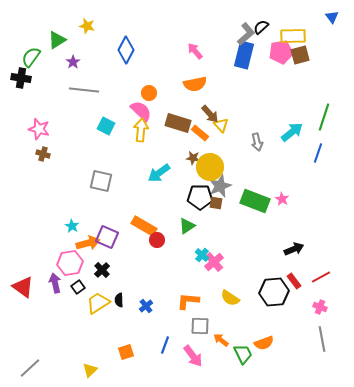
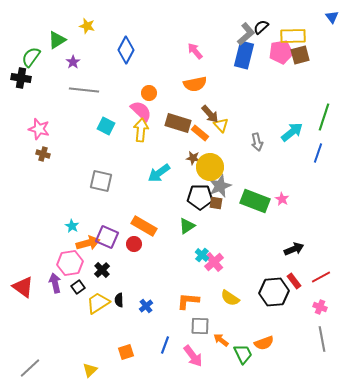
red circle at (157, 240): moved 23 px left, 4 px down
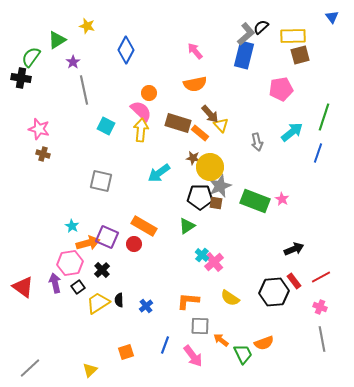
pink pentagon at (281, 52): moved 37 px down
gray line at (84, 90): rotated 72 degrees clockwise
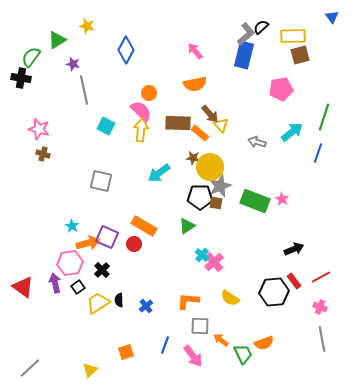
purple star at (73, 62): moved 2 px down; rotated 24 degrees counterclockwise
brown rectangle at (178, 123): rotated 15 degrees counterclockwise
gray arrow at (257, 142): rotated 120 degrees clockwise
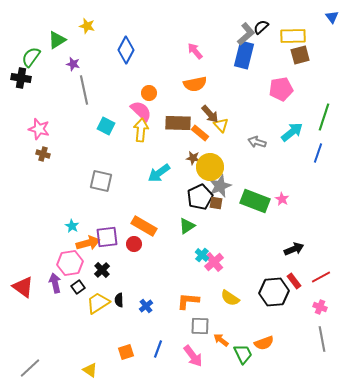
black pentagon at (200, 197): rotated 25 degrees counterclockwise
purple square at (107, 237): rotated 30 degrees counterclockwise
blue line at (165, 345): moved 7 px left, 4 px down
yellow triangle at (90, 370): rotated 42 degrees counterclockwise
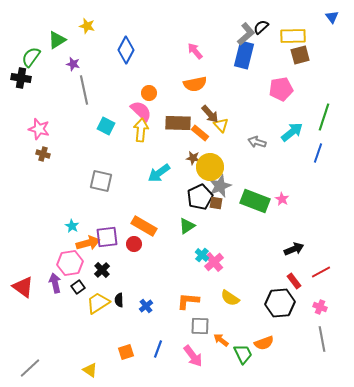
red line at (321, 277): moved 5 px up
black hexagon at (274, 292): moved 6 px right, 11 px down
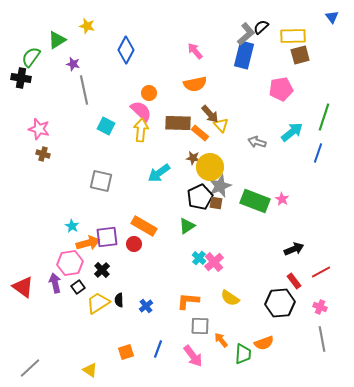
cyan cross at (202, 255): moved 3 px left, 3 px down
orange arrow at (221, 340): rotated 14 degrees clockwise
green trapezoid at (243, 354): rotated 30 degrees clockwise
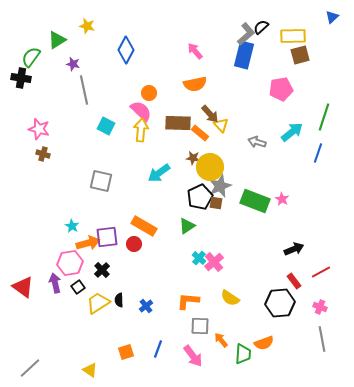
blue triangle at (332, 17): rotated 24 degrees clockwise
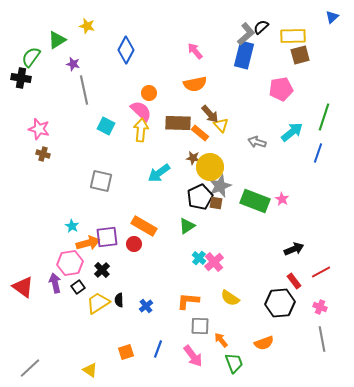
green trapezoid at (243, 354): moved 9 px left, 9 px down; rotated 25 degrees counterclockwise
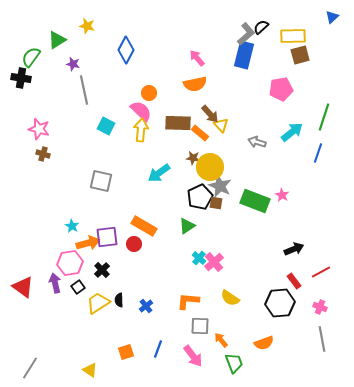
pink arrow at (195, 51): moved 2 px right, 7 px down
gray star at (220, 186): rotated 25 degrees counterclockwise
pink star at (282, 199): moved 4 px up
gray line at (30, 368): rotated 15 degrees counterclockwise
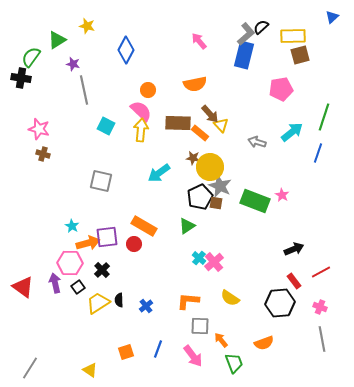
pink arrow at (197, 58): moved 2 px right, 17 px up
orange circle at (149, 93): moved 1 px left, 3 px up
pink hexagon at (70, 263): rotated 10 degrees clockwise
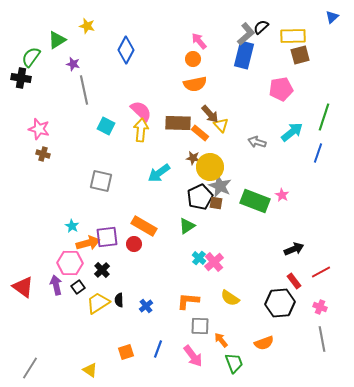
orange circle at (148, 90): moved 45 px right, 31 px up
purple arrow at (55, 283): moved 1 px right, 2 px down
